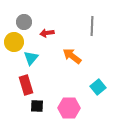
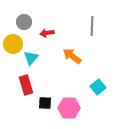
yellow circle: moved 1 px left, 2 px down
black square: moved 8 px right, 3 px up
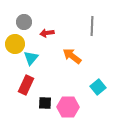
yellow circle: moved 2 px right
red rectangle: rotated 42 degrees clockwise
pink hexagon: moved 1 px left, 1 px up
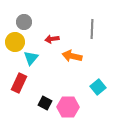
gray line: moved 3 px down
red arrow: moved 5 px right, 6 px down
yellow circle: moved 2 px up
orange arrow: rotated 24 degrees counterclockwise
red rectangle: moved 7 px left, 2 px up
black square: rotated 24 degrees clockwise
